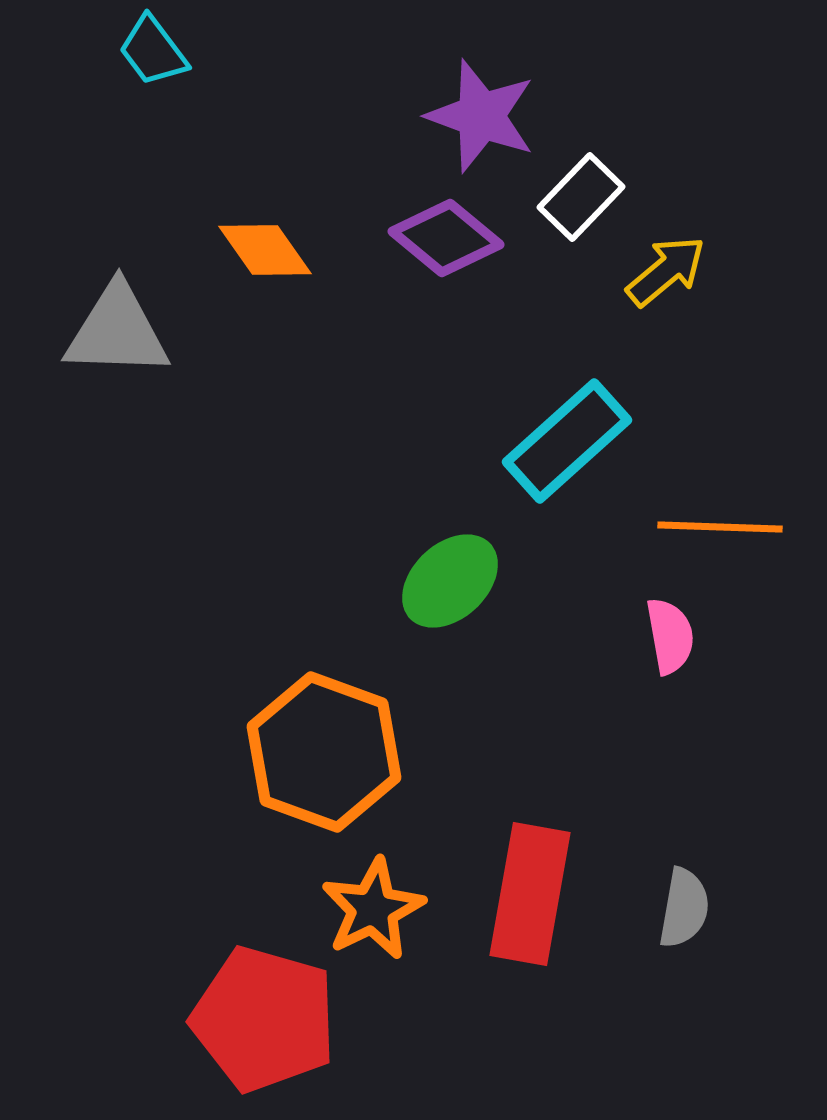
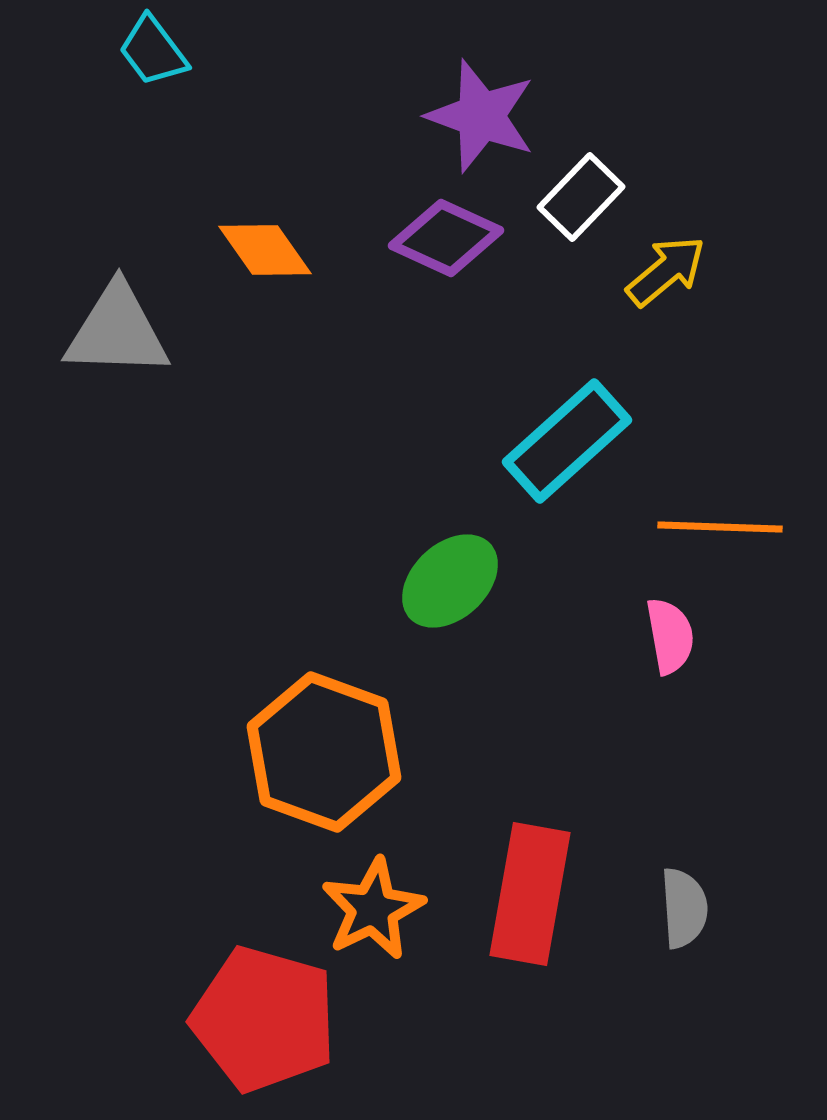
purple diamond: rotated 15 degrees counterclockwise
gray semicircle: rotated 14 degrees counterclockwise
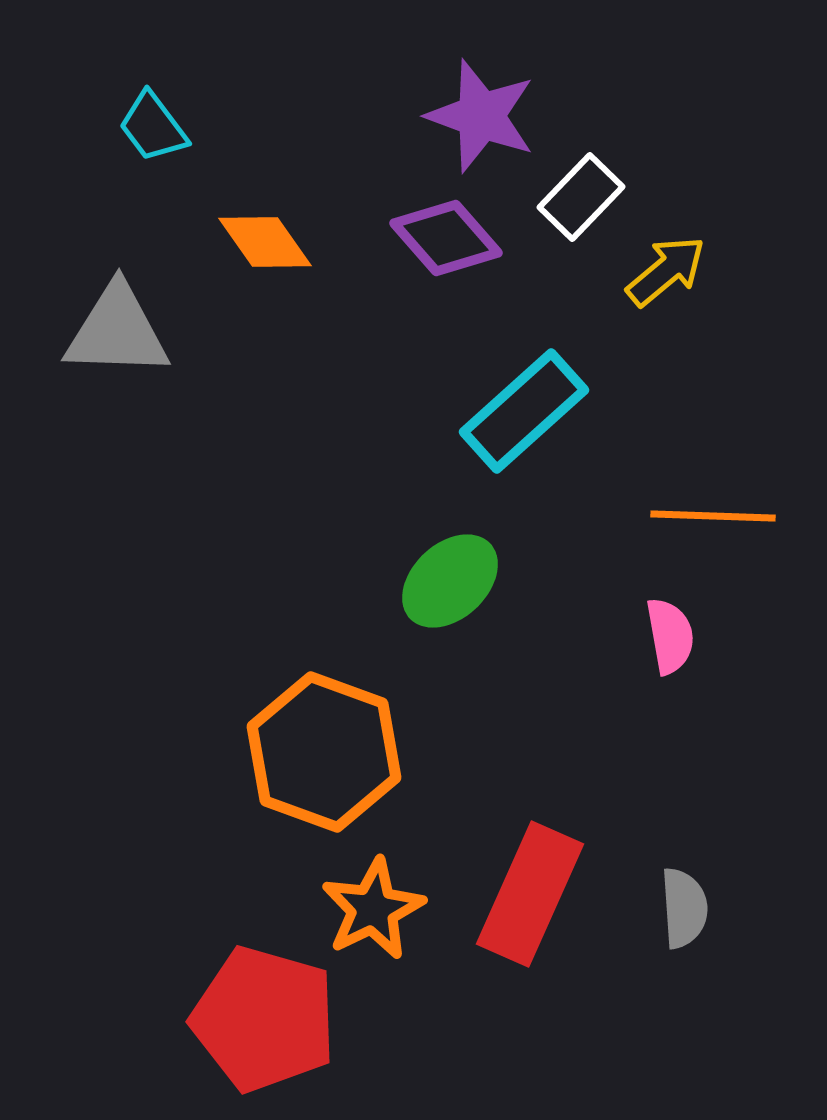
cyan trapezoid: moved 76 px down
purple diamond: rotated 24 degrees clockwise
orange diamond: moved 8 px up
cyan rectangle: moved 43 px left, 30 px up
orange line: moved 7 px left, 11 px up
red rectangle: rotated 14 degrees clockwise
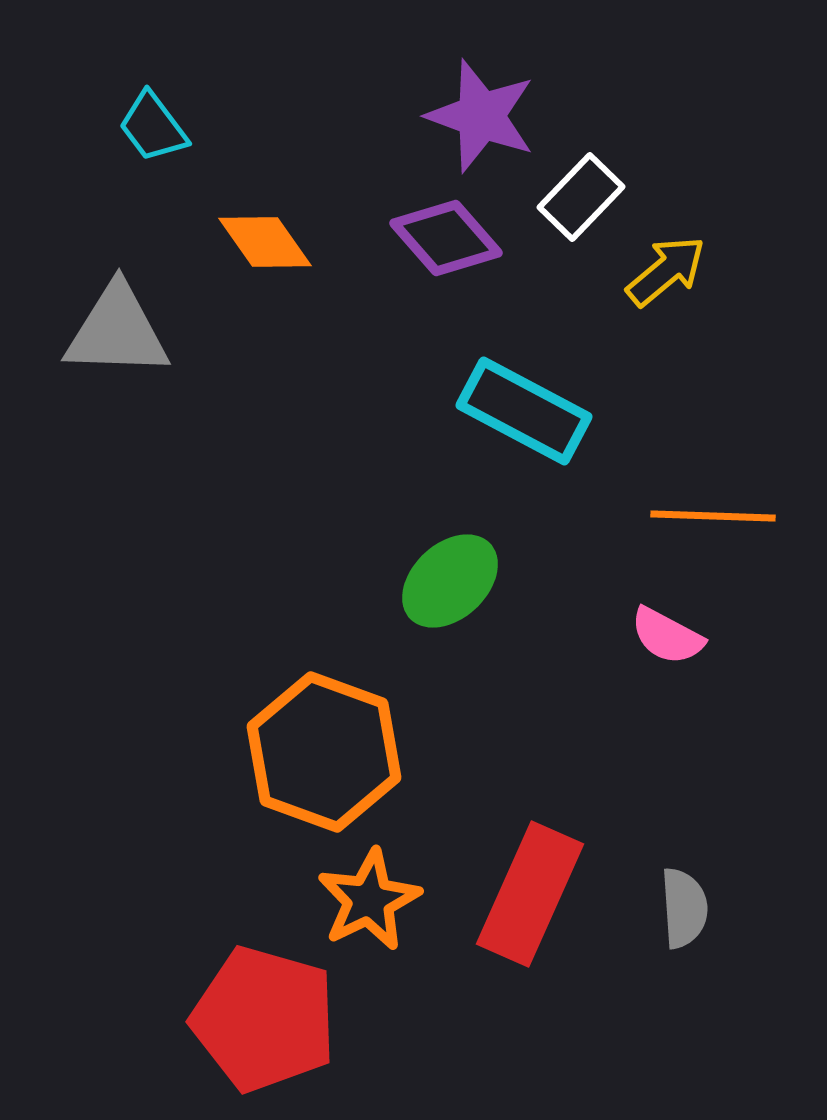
cyan rectangle: rotated 70 degrees clockwise
pink semicircle: moved 3 px left; rotated 128 degrees clockwise
orange star: moved 4 px left, 9 px up
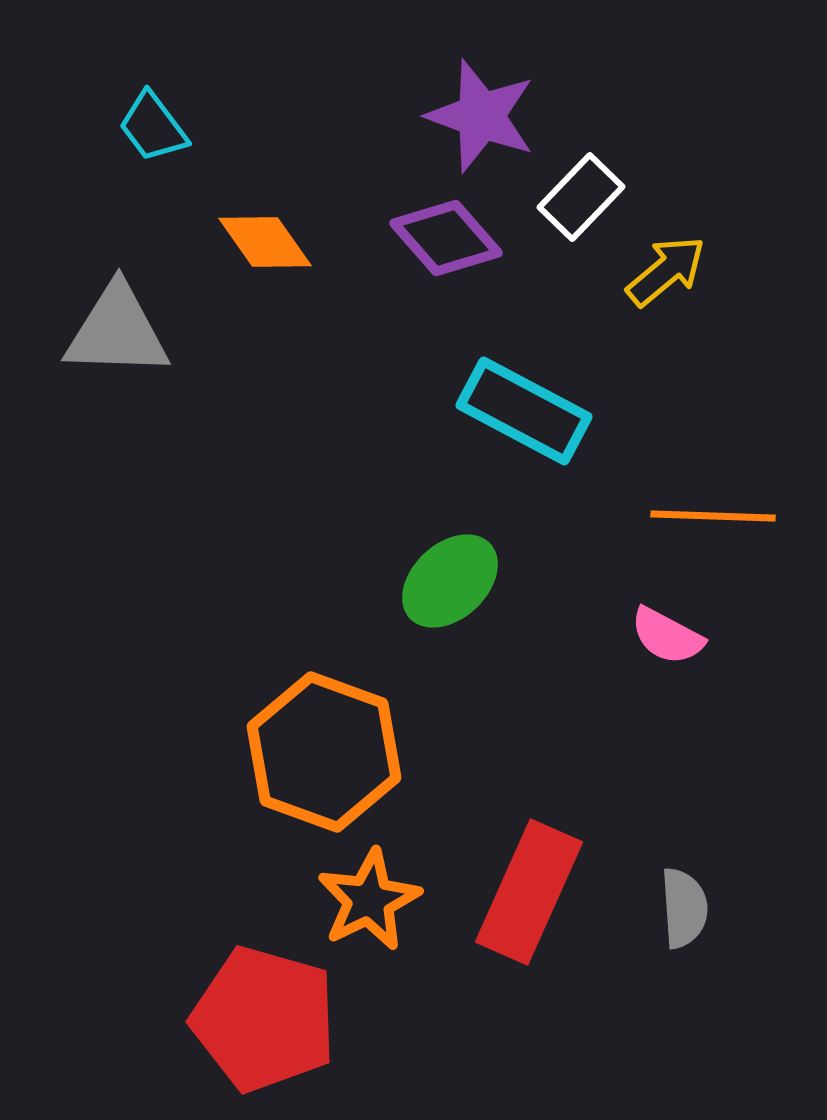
red rectangle: moved 1 px left, 2 px up
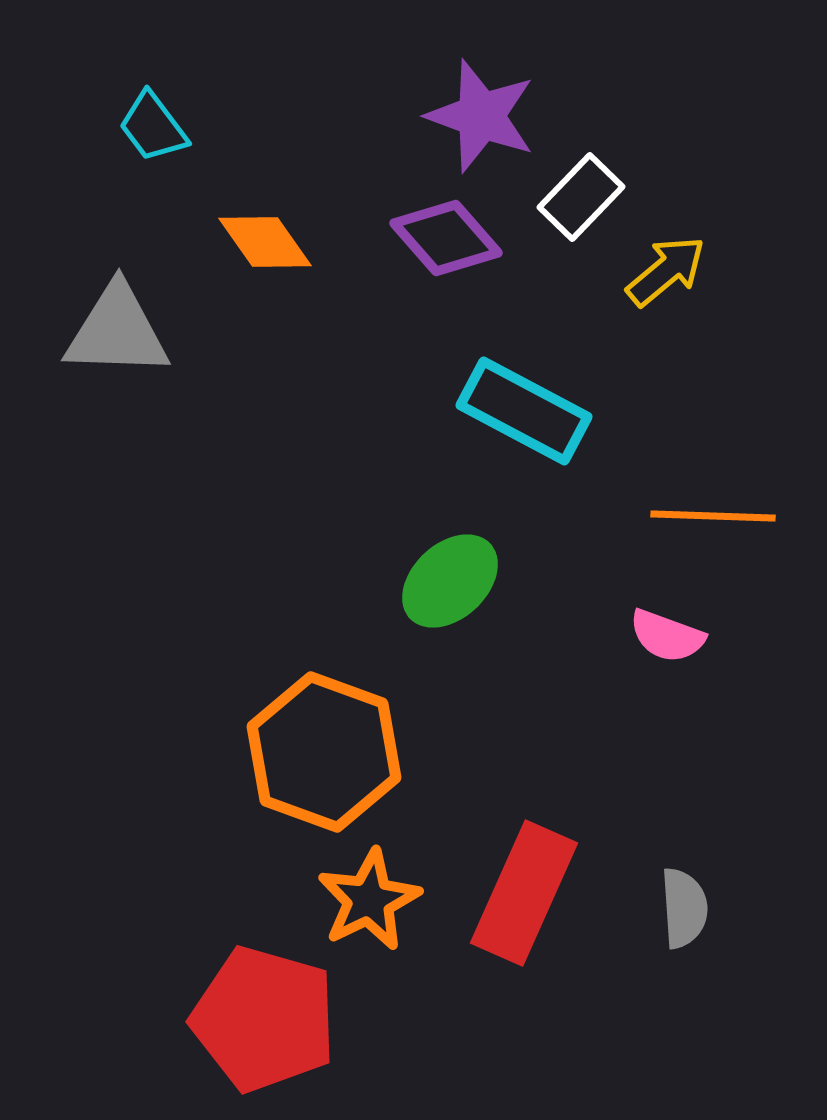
pink semicircle: rotated 8 degrees counterclockwise
red rectangle: moved 5 px left, 1 px down
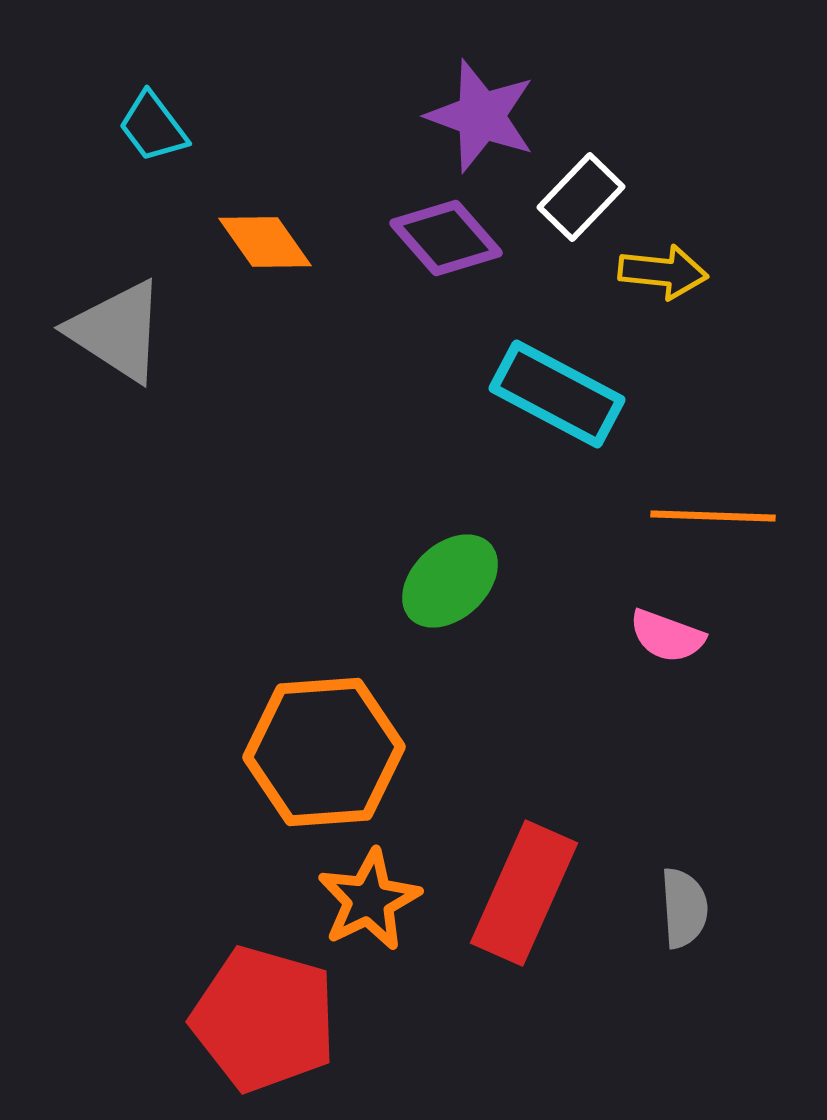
yellow arrow: moved 3 px left, 1 px down; rotated 46 degrees clockwise
gray triangle: rotated 31 degrees clockwise
cyan rectangle: moved 33 px right, 17 px up
orange hexagon: rotated 24 degrees counterclockwise
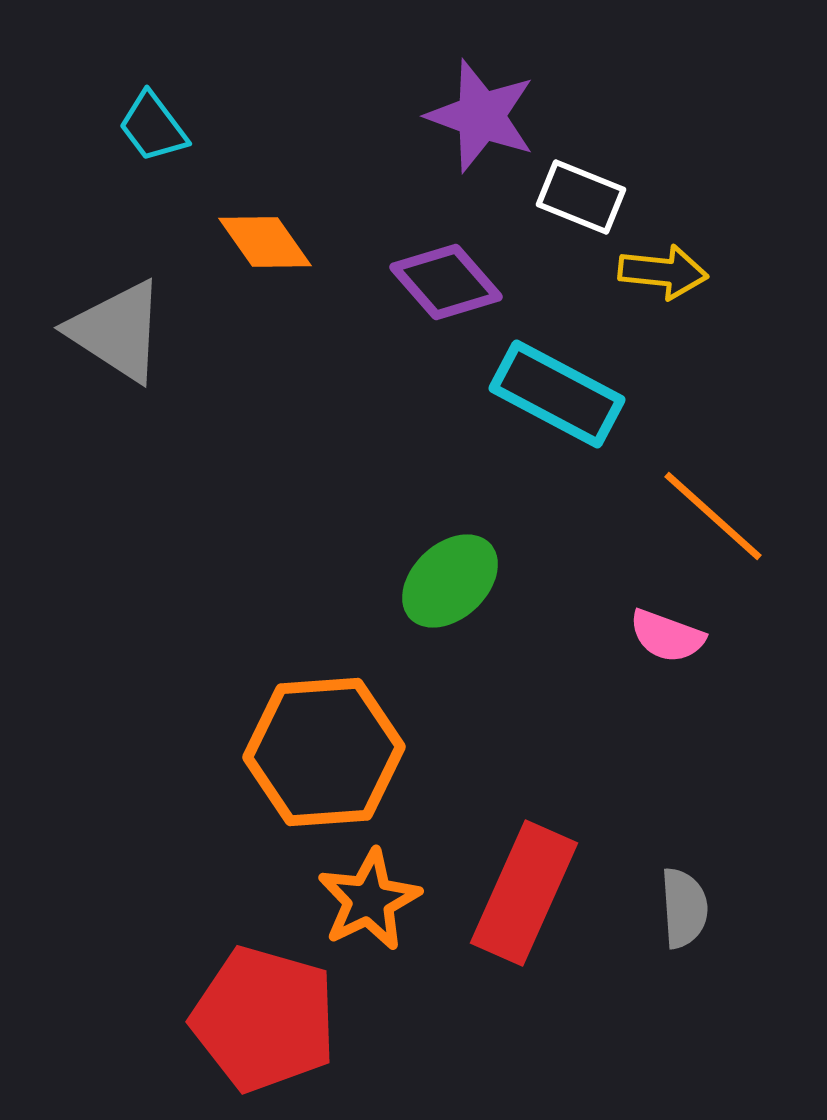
white rectangle: rotated 68 degrees clockwise
purple diamond: moved 44 px down
orange line: rotated 40 degrees clockwise
